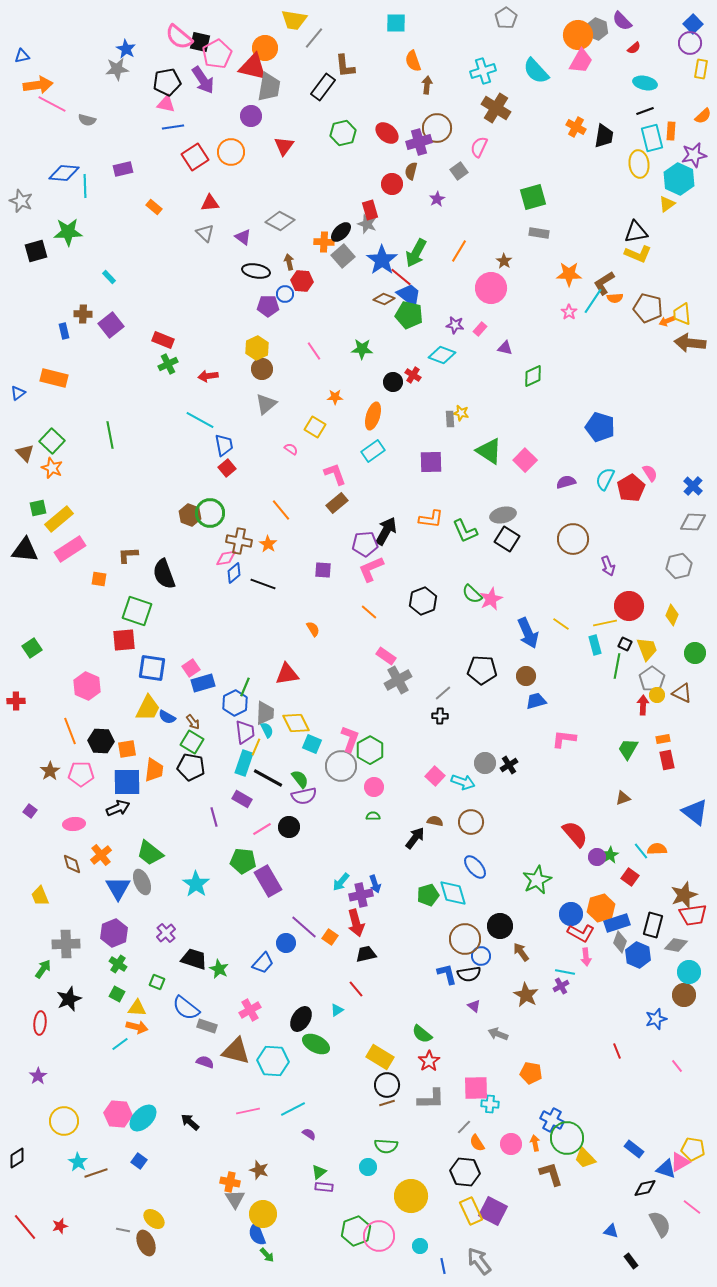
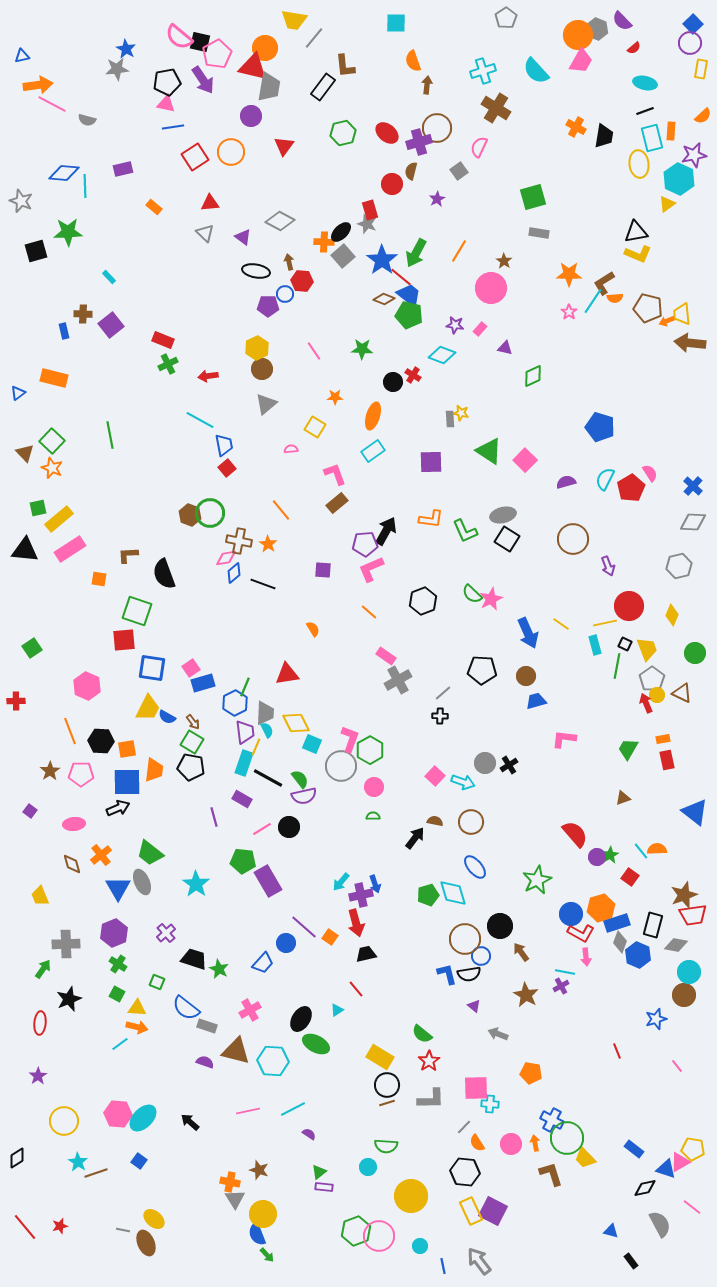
pink semicircle at (291, 449): rotated 40 degrees counterclockwise
red arrow at (643, 705): moved 3 px right, 2 px up; rotated 24 degrees counterclockwise
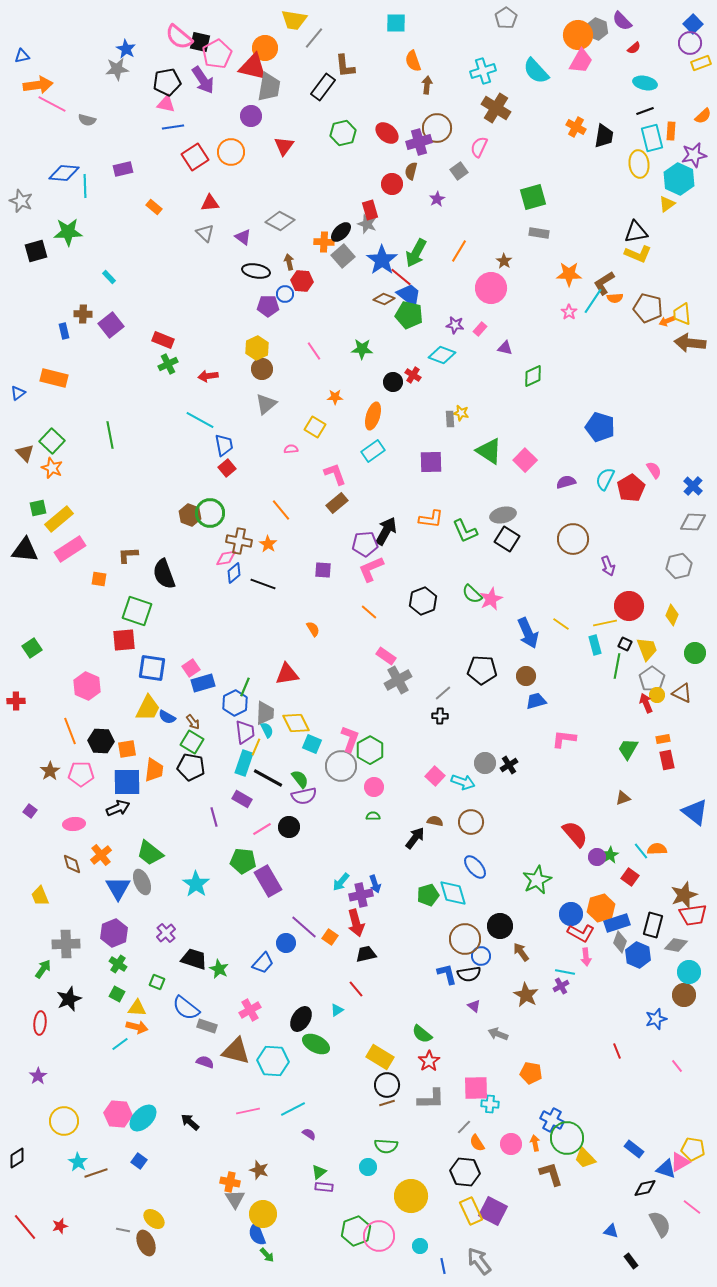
yellow rectangle at (701, 69): moved 6 px up; rotated 60 degrees clockwise
pink semicircle at (650, 473): moved 4 px right, 3 px up
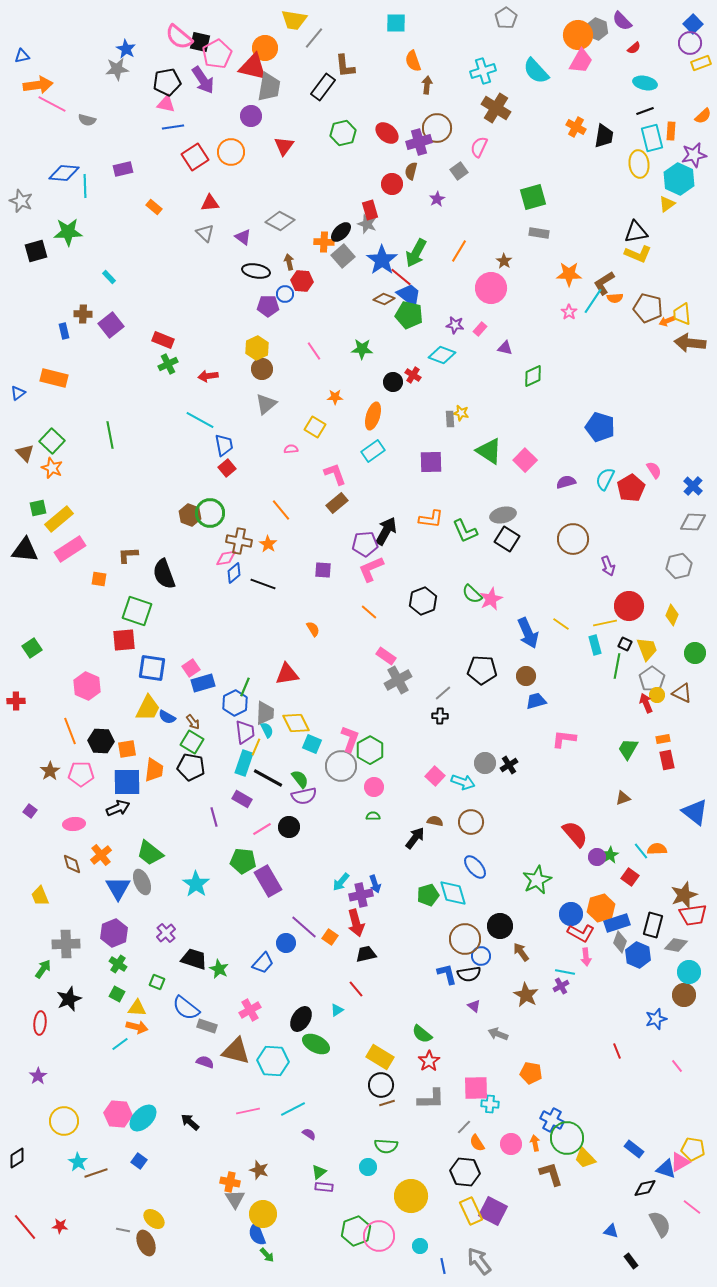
black circle at (387, 1085): moved 6 px left
red star at (60, 1226): rotated 21 degrees clockwise
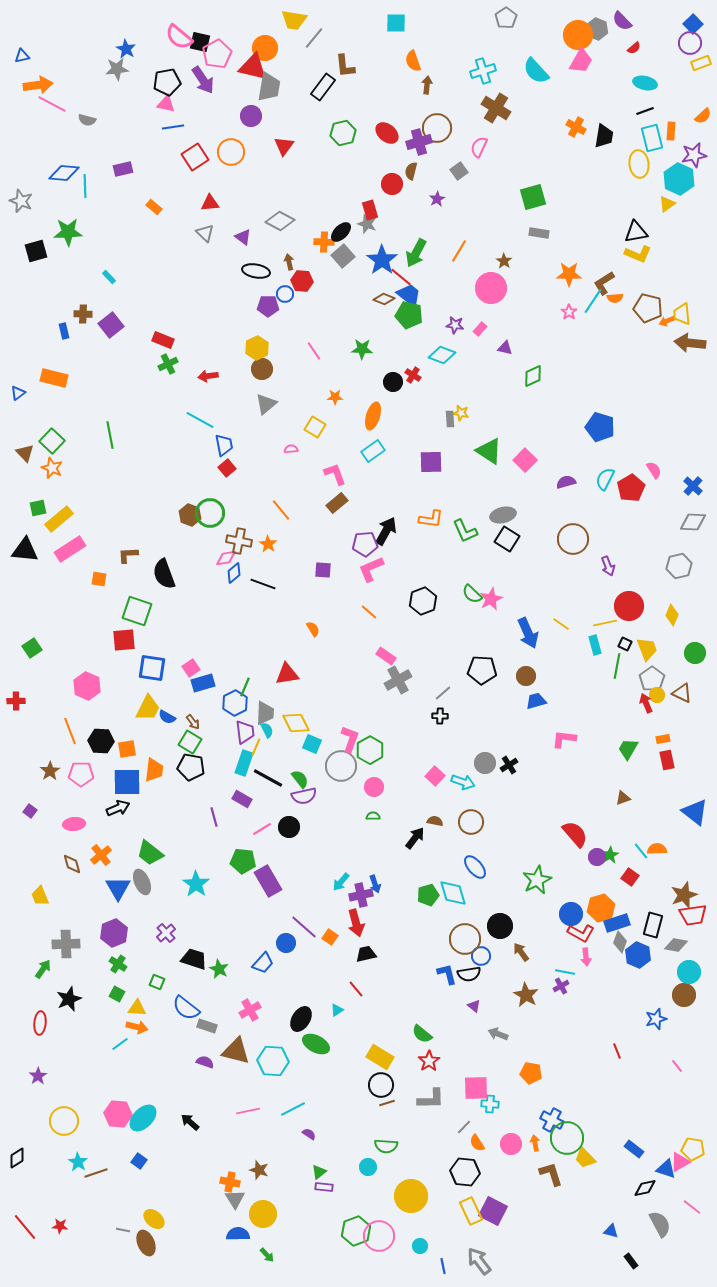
green square at (192, 742): moved 2 px left
blue semicircle at (257, 1234): moved 19 px left; rotated 110 degrees clockwise
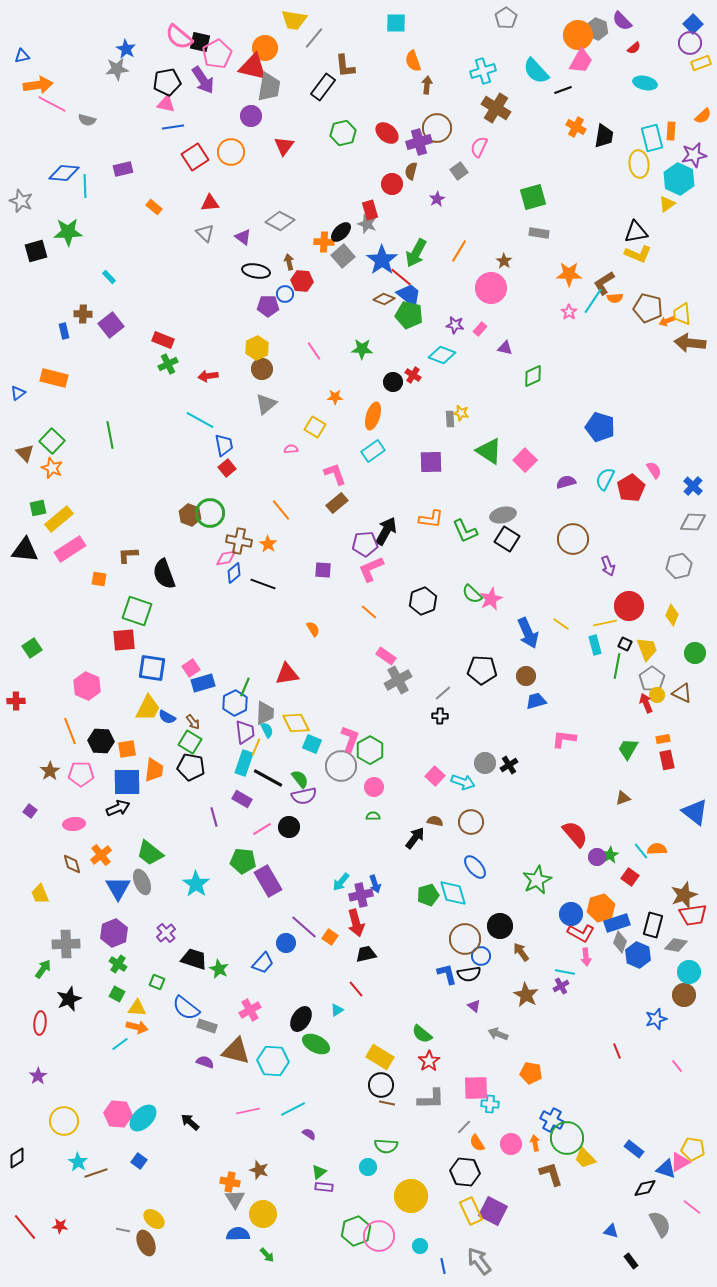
black line at (645, 111): moved 82 px left, 21 px up
yellow trapezoid at (40, 896): moved 2 px up
brown line at (387, 1103): rotated 28 degrees clockwise
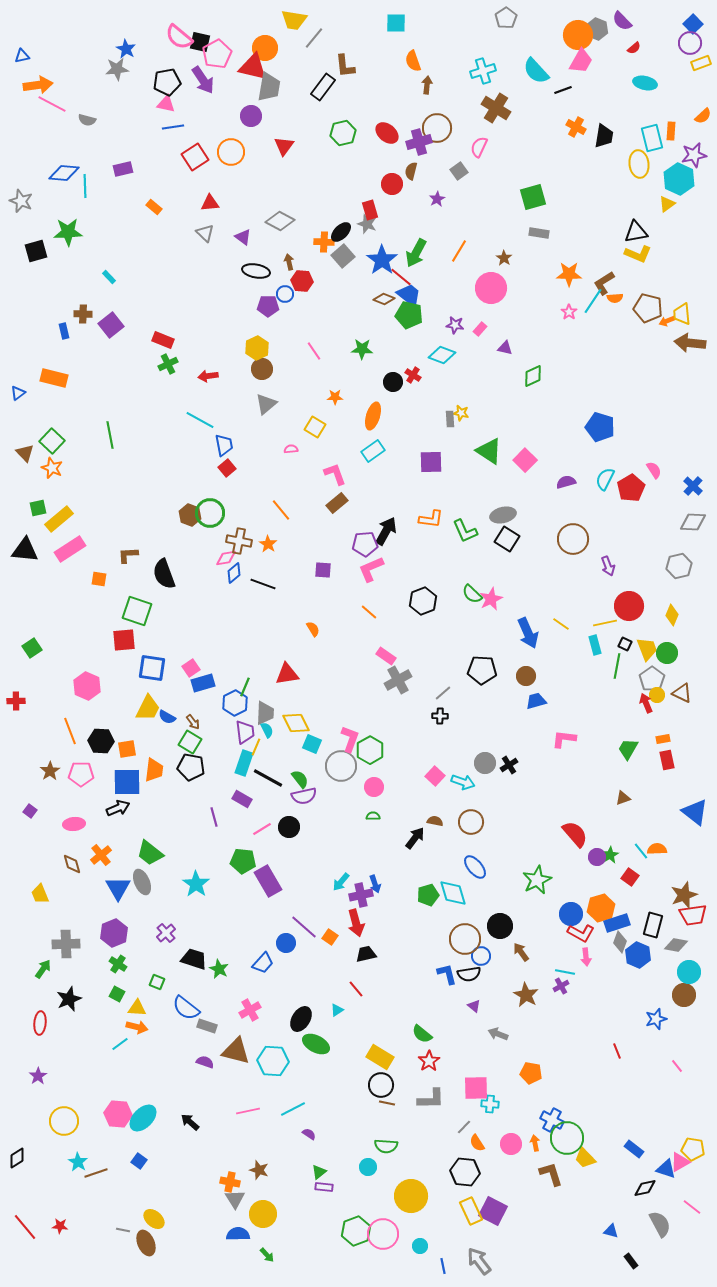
brown star at (504, 261): moved 3 px up
green circle at (695, 653): moved 28 px left
pink circle at (379, 1236): moved 4 px right, 2 px up
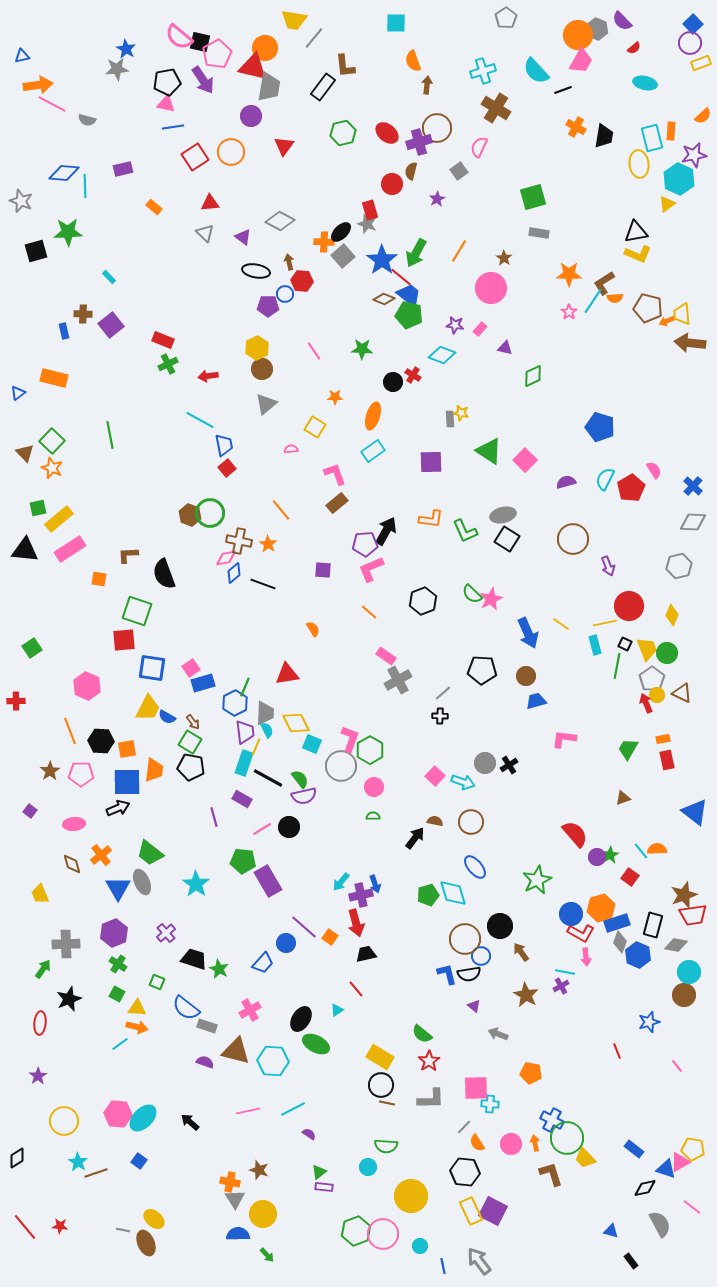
blue star at (656, 1019): moved 7 px left, 3 px down
